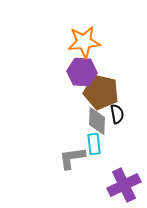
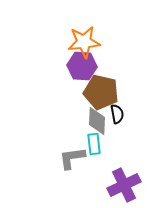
purple hexagon: moved 6 px up
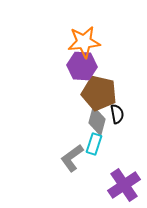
brown pentagon: moved 2 px left, 1 px down
gray diamond: rotated 12 degrees clockwise
cyan rectangle: rotated 25 degrees clockwise
gray L-shape: rotated 28 degrees counterclockwise
purple cross: rotated 8 degrees counterclockwise
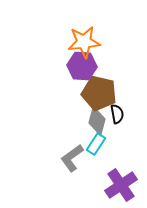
cyan rectangle: moved 2 px right; rotated 15 degrees clockwise
purple cross: moved 3 px left
